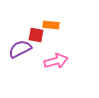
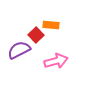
red square: rotated 35 degrees clockwise
purple semicircle: moved 1 px left, 1 px down
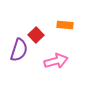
orange rectangle: moved 14 px right
purple semicircle: rotated 135 degrees clockwise
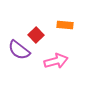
purple semicircle: rotated 110 degrees clockwise
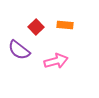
red square: moved 8 px up
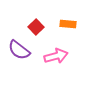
orange rectangle: moved 3 px right, 1 px up
pink arrow: moved 5 px up
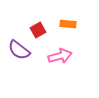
red square: moved 2 px right, 3 px down; rotated 14 degrees clockwise
pink arrow: moved 4 px right
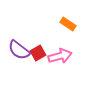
orange rectangle: rotated 28 degrees clockwise
red square: moved 23 px down
